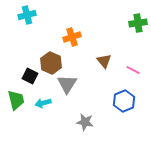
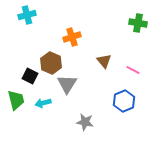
green cross: rotated 18 degrees clockwise
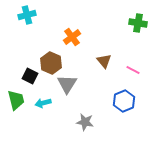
orange cross: rotated 18 degrees counterclockwise
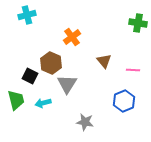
pink line: rotated 24 degrees counterclockwise
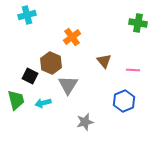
gray triangle: moved 1 px right, 1 px down
gray star: rotated 24 degrees counterclockwise
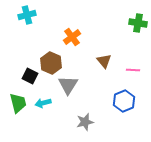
green trapezoid: moved 2 px right, 3 px down
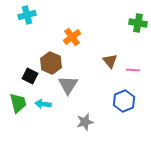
brown triangle: moved 6 px right
cyan arrow: moved 1 px down; rotated 21 degrees clockwise
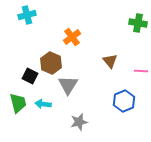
pink line: moved 8 px right, 1 px down
gray star: moved 6 px left
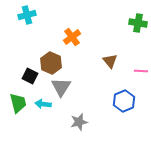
gray triangle: moved 7 px left, 2 px down
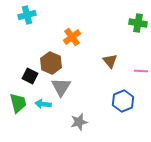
blue hexagon: moved 1 px left
